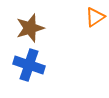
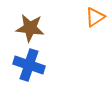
brown star: rotated 24 degrees clockwise
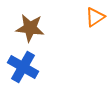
blue cross: moved 6 px left, 2 px down; rotated 12 degrees clockwise
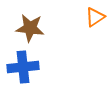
blue cross: rotated 36 degrees counterclockwise
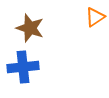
brown star: rotated 12 degrees clockwise
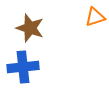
orange triangle: rotated 15 degrees clockwise
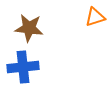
brown star: moved 1 px left; rotated 12 degrees counterclockwise
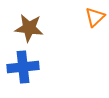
orange triangle: rotated 25 degrees counterclockwise
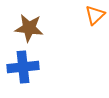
orange triangle: moved 2 px up
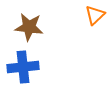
brown star: moved 1 px up
